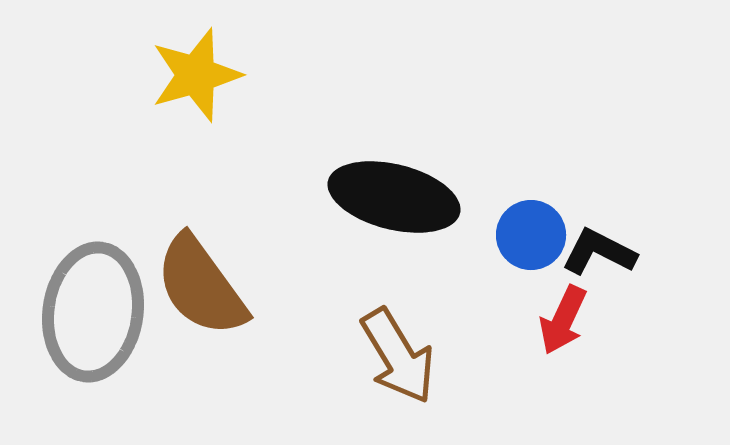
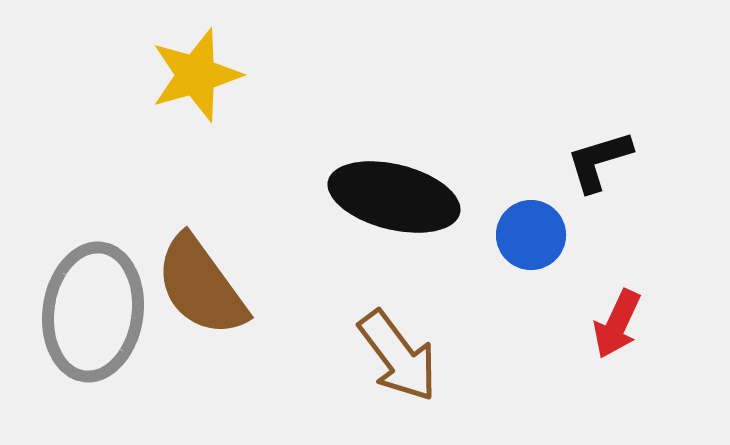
black L-shape: moved 91 px up; rotated 44 degrees counterclockwise
red arrow: moved 54 px right, 4 px down
brown arrow: rotated 6 degrees counterclockwise
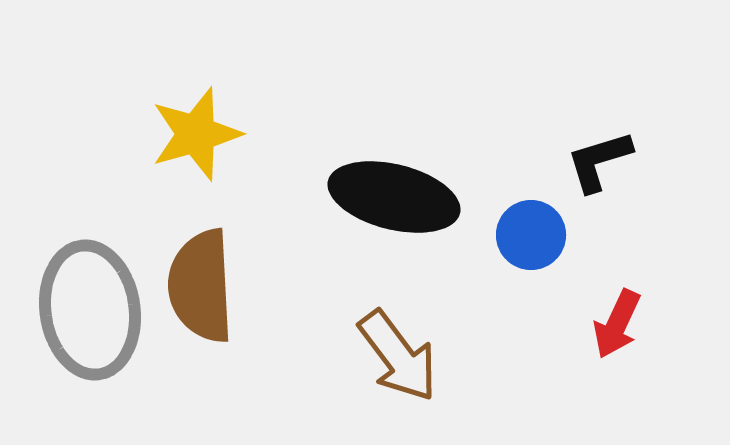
yellow star: moved 59 px down
brown semicircle: rotated 33 degrees clockwise
gray ellipse: moved 3 px left, 2 px up; rotated 16 degrees counterclockwise
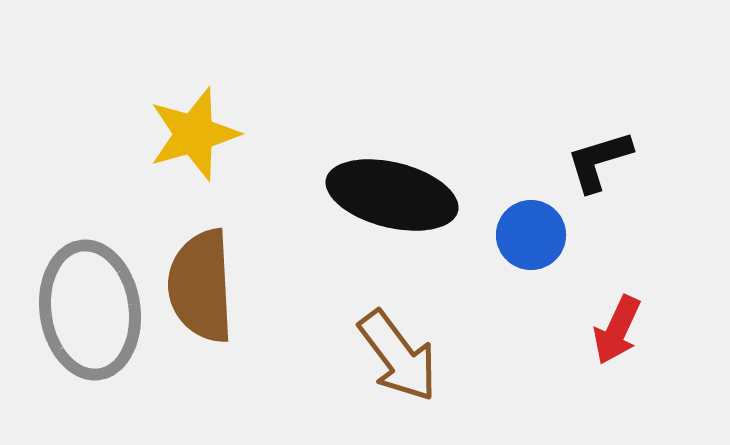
yellow star: moved 2 px left
black ellipse: moved 2 px left, 2 px up
red arrow: moved 6 px down
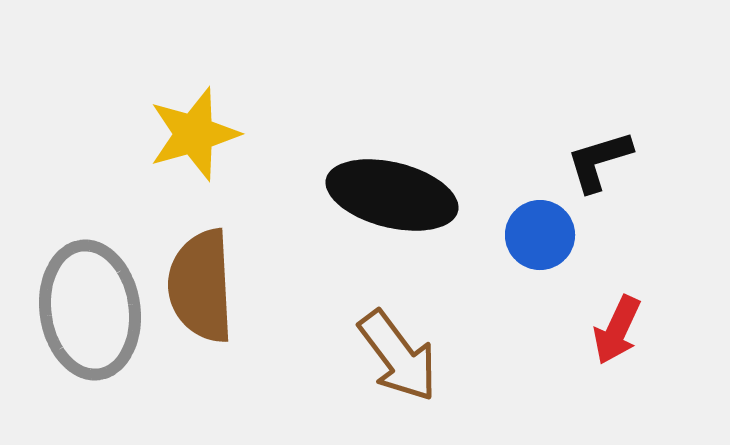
blue circle: moved 9 px right
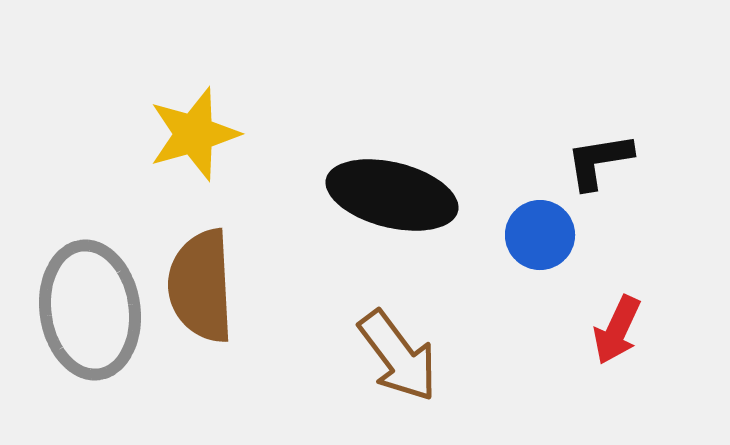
black L-shape: rotated 8 degrees clockwise
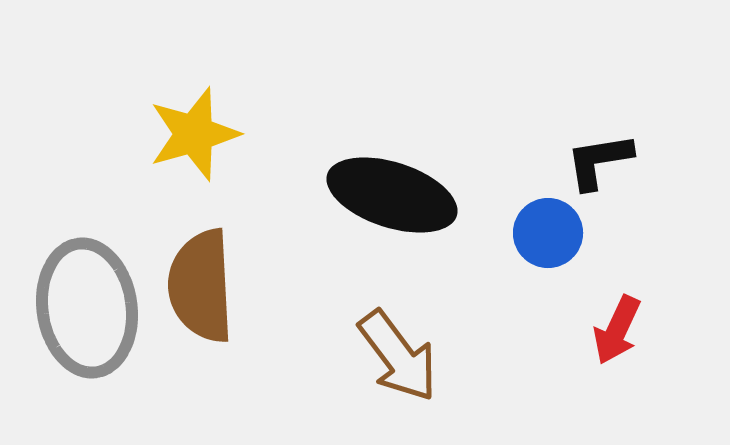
black ellipse: rotated 4 degrees clockwise
blue circle: moved 8 px right, 2 px up
gray ellipse: moved 3 px left, 2 px up
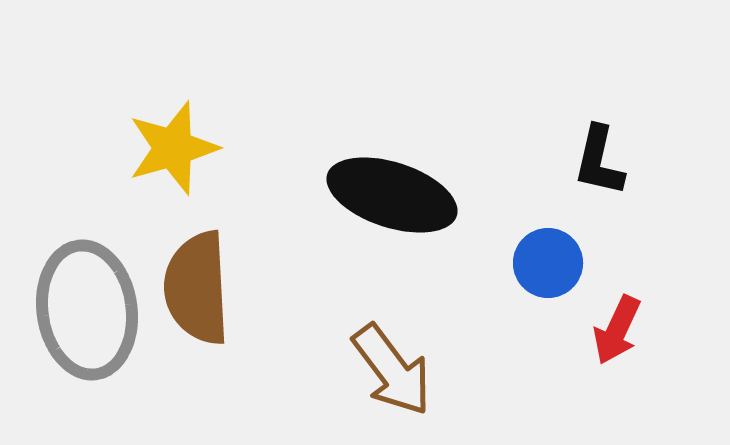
yellow star: moved 21 px left, 14 px down
black L-shape: rotated 68 degrees counterclockwise
blue circle: moved 30 px down
brown semicircle: moved 4 px left, 2 px down
gray ellipse: moved 2 px down
brown arrow: moved 6 px left, 14 px down
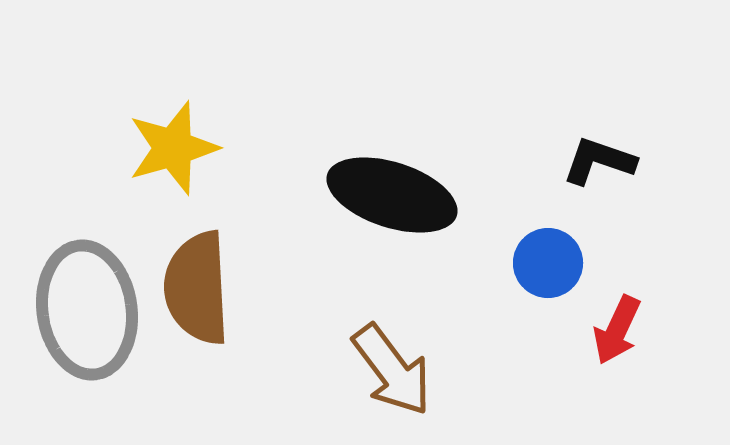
black L-shape: rotated 96 degrees clockwise
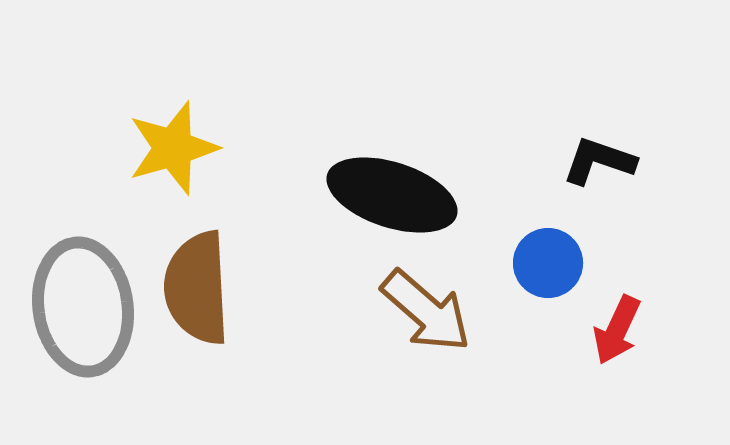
gray ellipse: moved 4 px left, 3 px up
brown arrow: moved 34 px right, 59 px up; rotated 12 degrees counterclockwise
